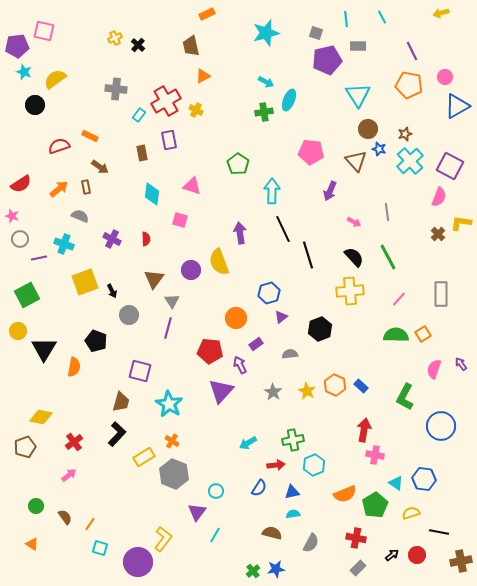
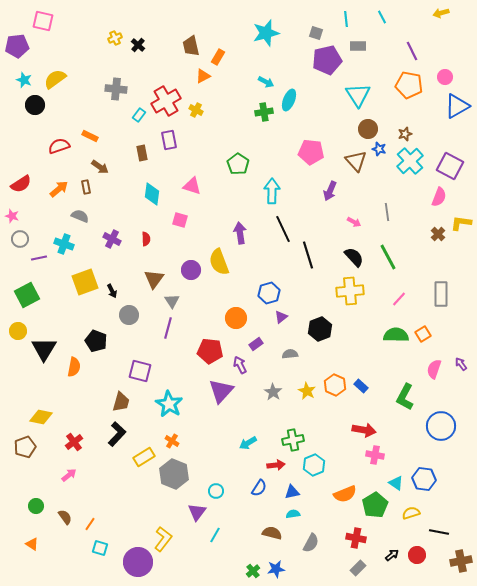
orange rectangle at (207, 14): moved 11 px right, 43 px down; rotated 35 degrees counterclockwise
pink square at (44, 31): moved 1 px left, 10 px up
cyan star at (24, 72): moved 8 px down
red arrow at (364, 430): rotated 90 degrees clockwise
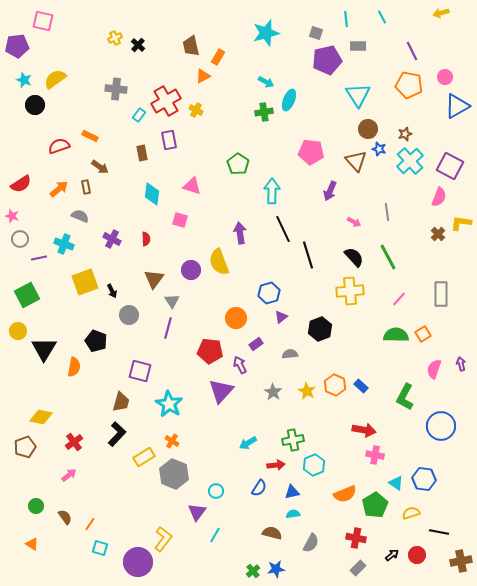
purple arrow at (461, 364): rotated 24 degrees clockwise
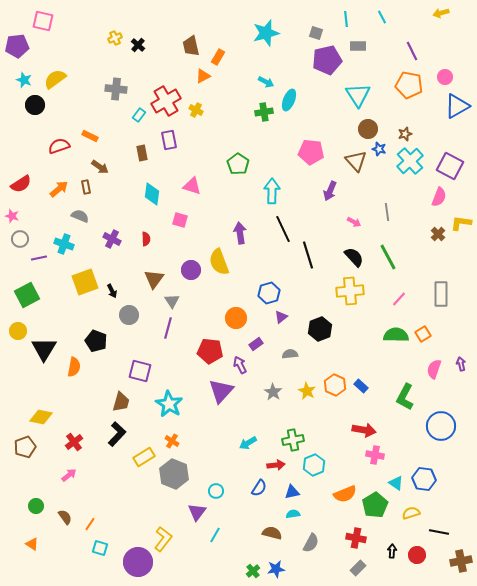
black arrow at (392, 555): moved 4 px up; rotated 48 degrees counterclockwise
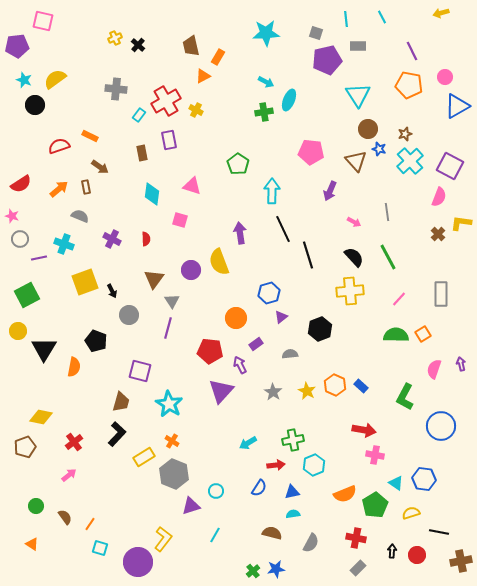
cyan star at (266, 33): rotated 12 degrees clockwise
purple triangle at (197, 512): moved 6 px left, 6 px up; rotated 36 degrees clockwise
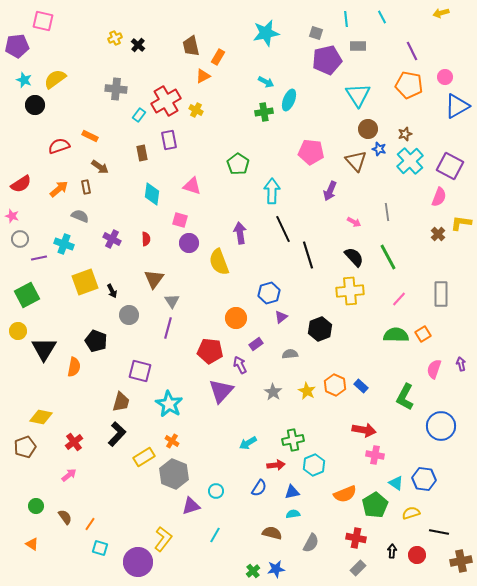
cyan star at (266, 33): rotated 8 degrees counterclockwise
purple circle at (191, 270): moved 2 px left, 27 px up
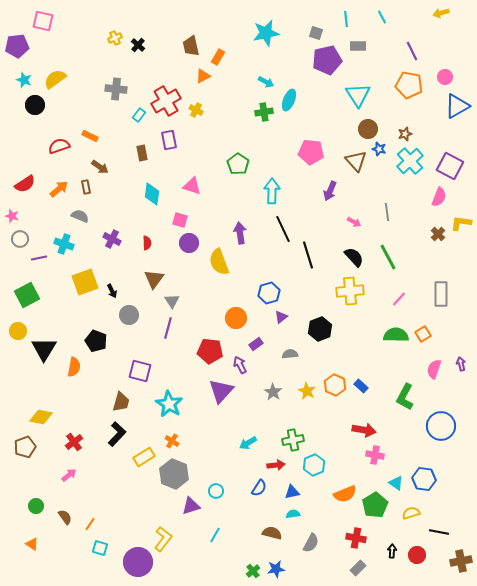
red semicircle at (21, 184): moved 4 px right
red semicircle at (146, 239): moved 1 px right, 4 px down
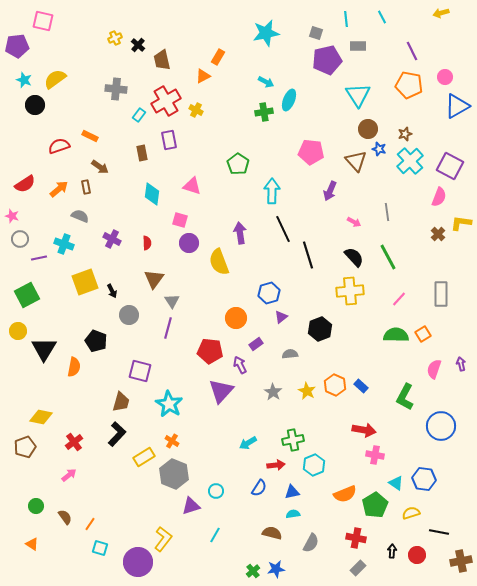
brown trapezoid at (191, 46): moved 29 px left, 14 px down
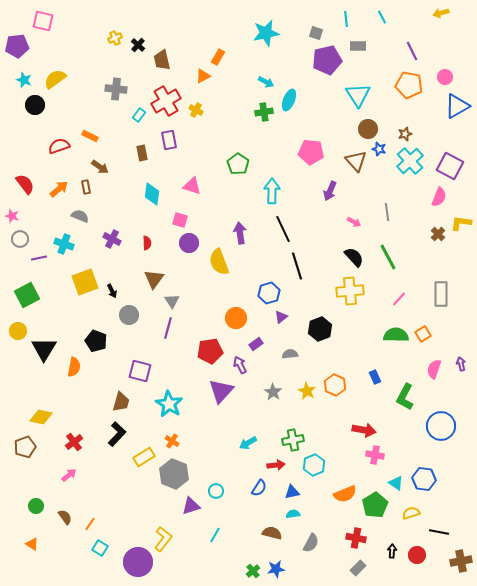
red semicircle at (25, 184): rotated 95 degrees counterclockwise
black line at (308, 255): moved 11 px left, 11 px down
red pentagon at (210, 351): rotated 15 degrees counterclockwise
blue rectangle at (361, 386): moved 14 px right, 9 px up; rotated 24 degrees clockwise
cyan square at (100, 548): rotated 14 degrees clockwise
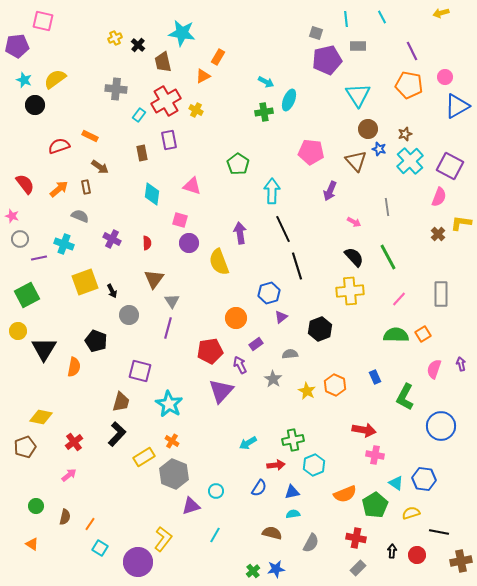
cyan star at (266, 33): moved 84 px left; rotated 20 degrees clockwise
brown trapezoid at (162, 60): moved 1 px right, 2 px down
gray line at (387, 212): moved 5 px up
gray star at (273, 392): moved 13 px up
brown semicircle at (65, 517): rotated 49 degrees clockwise
